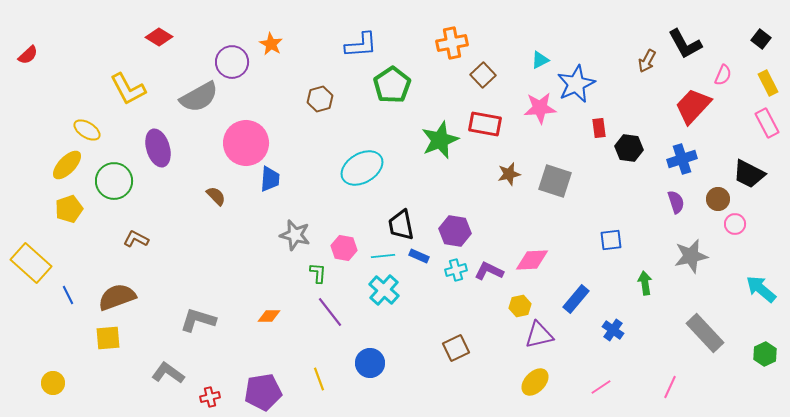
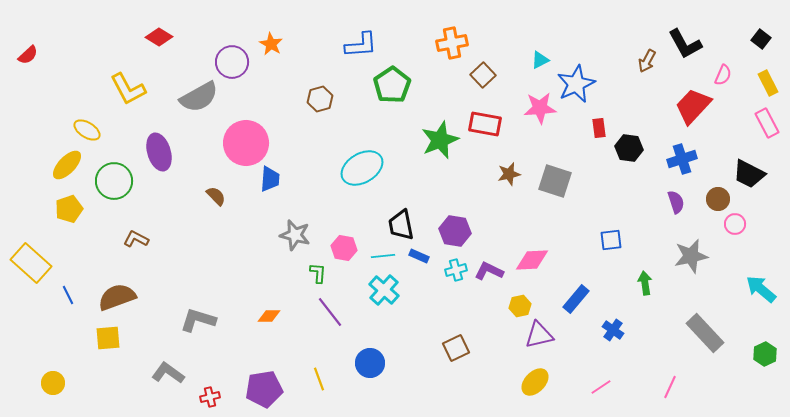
purple ellipse at (158, 148): moved 1 px right, 4 px down
purple pentagon at (263, 392): moved 1 px right, 3 px up
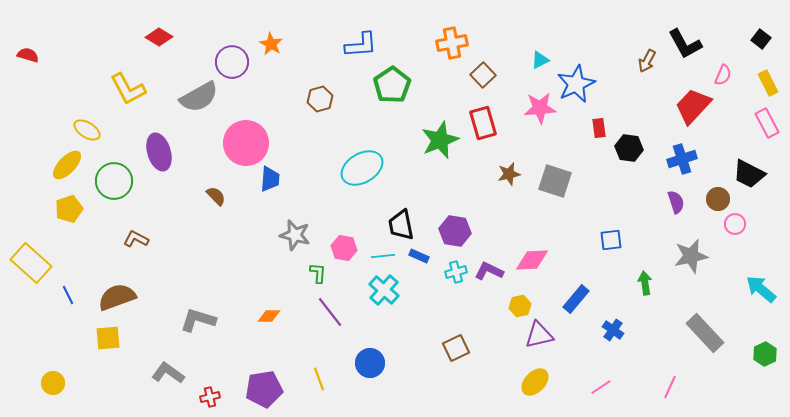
red semicircle at (28, 55): rotated 120 degrees counterclockwise
red rectangle at (485, 124): moved 2 px left, 1 px up; rotated 64 degrees clockwise
cyan cross at (456, 270): moved 2 px down
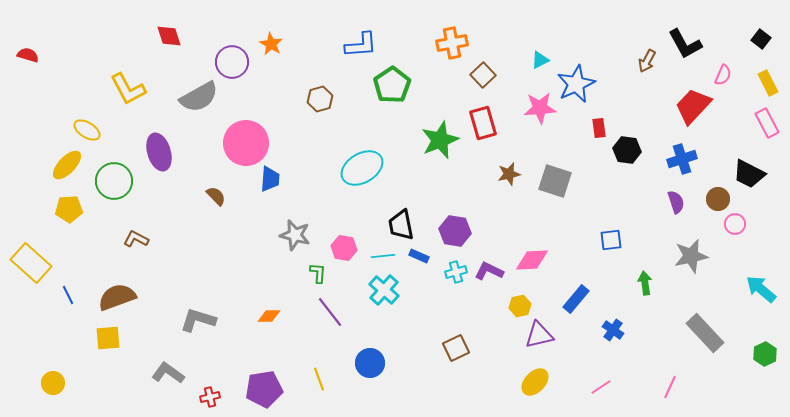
red diamond at (159, 37): moved 10 px right, 1 px up; rotated 40 degrees clockwise
black hexagon at (629, 148): moved 2 px left, 2 px down
yellow pentagon at (69, 209): rotated 16 degrees clockwise
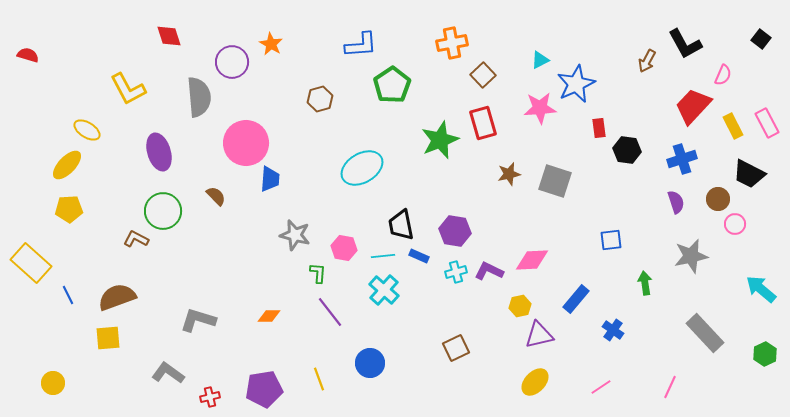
yellow rectangle at (768, 83): moved 35 px left, 43 px down
gray semicircle at (199, 97): rotated 66 degrees counterclockwise
green circle at (114, 181): moved 49 px right, 30 px down
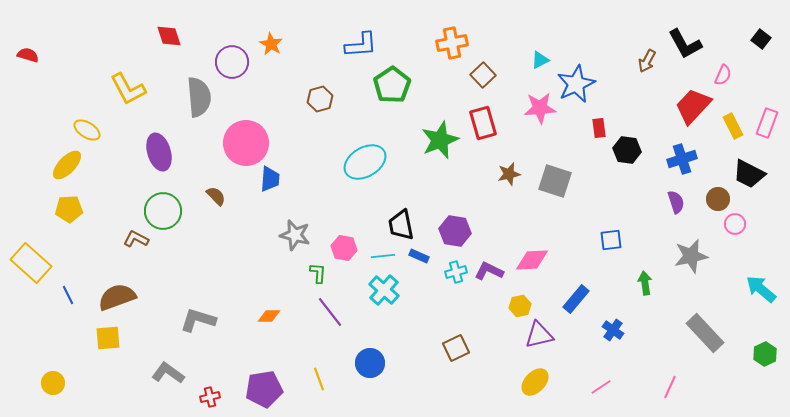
pink rectangle at (767, 123): rotated 48 degrees clockwise
cyan ellipse at (362, 168): moved 3 px right, 6 px up
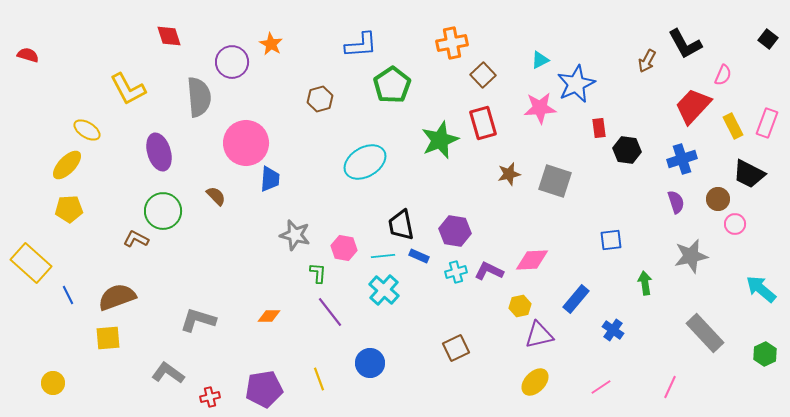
black square at (761, 39): moved 7 px right
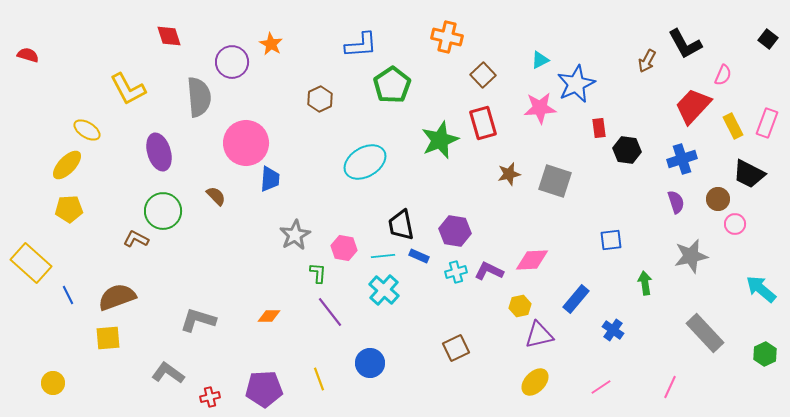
orange cross at (452, 43): moved 5 px left, 6 px up; rotated 24 degrees clockwise
brown hexagon at (320, 99): rotated 10 degrees counterclockwise
gray star at (295, 235): rotated 28 degrees clockwise
purple pentagon at (264, 389): rotated 6 degrees clockwise
